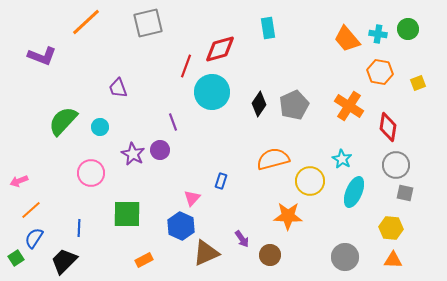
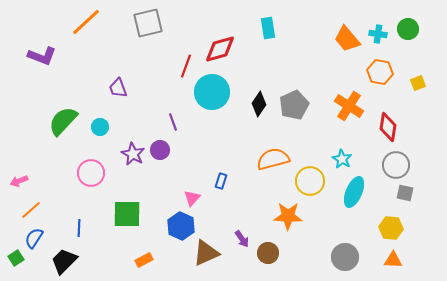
brown circle at (270, 255): moved 2 px left, 2 px up
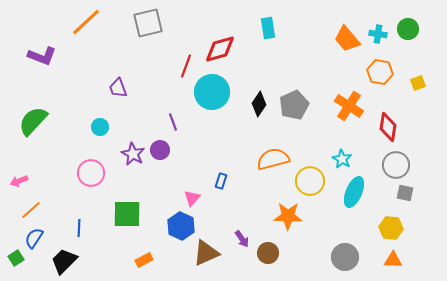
green semicircle at (63, 121): moved 30 px left
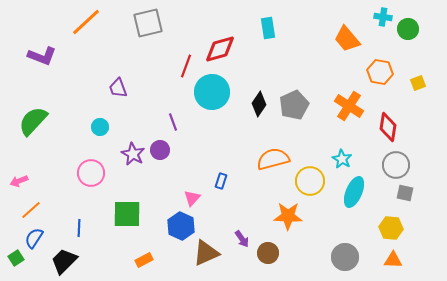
cyan cross at (378, 34): moved 5 px right, 17 px up
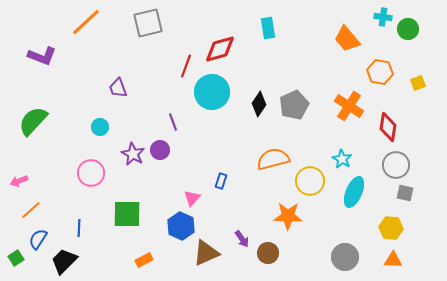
blue semicircle at (34, 238): moved 4 px right, 1 px down
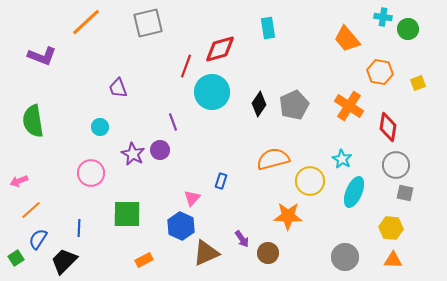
green semicircle at (33, 121): rotated 52 degrees counterclockwise
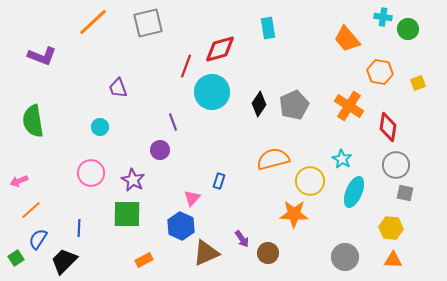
orange line at (86, 22): moved 7 px right
purple star at (133, 154): moved 26 px down
blue rectangle at (221, 181): moved 2 px left
orange star at (288, 216): moved 6 px right, 2 px up
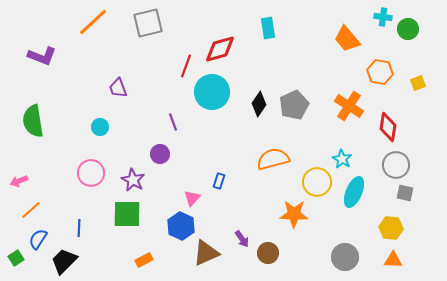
purple circle at (160, 150): moved 4 px down
yellow circle at (310, 181): moved 7 px right, 1 px down
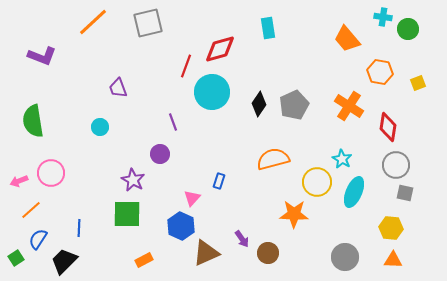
pink circle at (91, 173): moved 40 px left
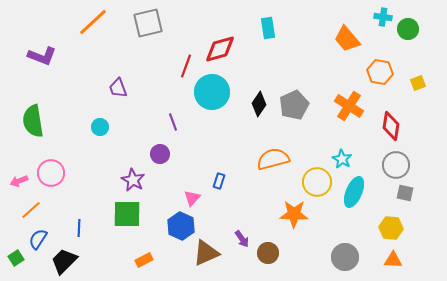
red diamond at (388, 127): moved 3 px right, 1 px up
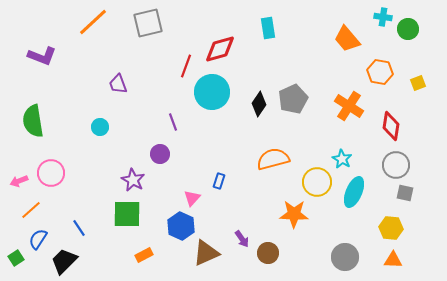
purple trapezoid at (118, 88): moved 4 px up
gray pentagon at (294, 105): moved 1 px left, 6 px up
blue line at (79, 228): rotated 36 degrees counterclockwise
orange rectangle at (144, 260): moved 5 px up
